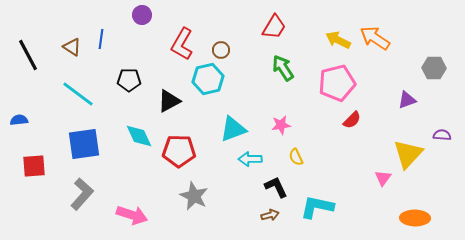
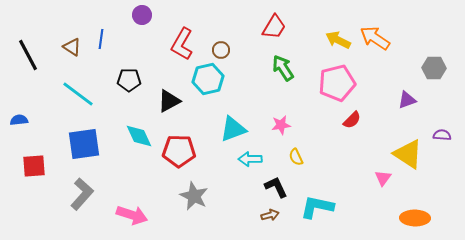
yellow triangle: rotated 40 degrees counterclockwise
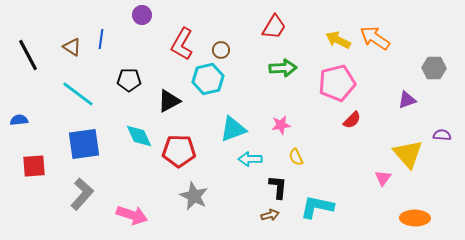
green arrow: rotated 120 degrees clockwise
yellow triangle: rotated 16 degrees clockwise
black L-shape: moved 2 px right; rotated 30 degrees clockwise
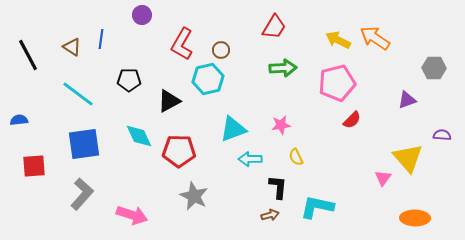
yellow triangle: moved 4 px down
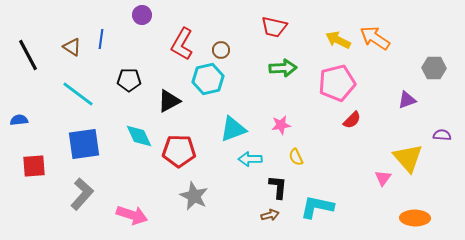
red trapezoid: rotated 72 degrees clockwise
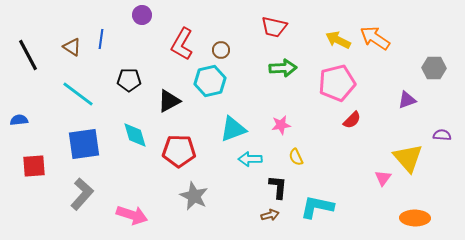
cyan hexagon: moved 2 px right, 2 px down
cyan diamond: moved 4 px left, 1 px up; rotated 8 degrees clockwise
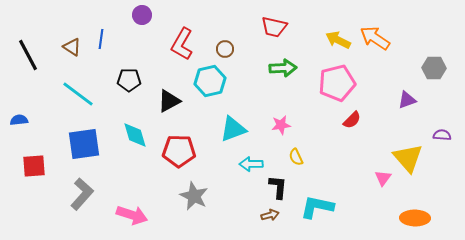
brown circle: moved 4 px right, 1 px up
cyan arrow: moved 1 px right, 5 px down
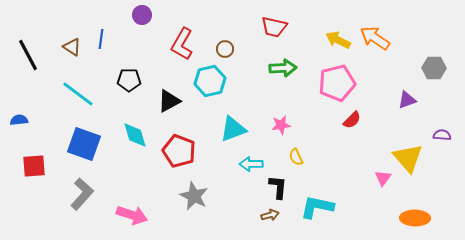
blue square: rotated 28 degrees clockwise
red pentagon: rotated 20 degrees clockwise
